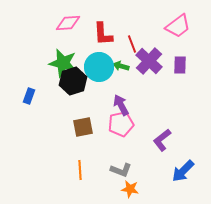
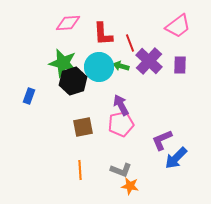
red line: moved 2 px left, 1 px up
purple L-shape: rotated 15 degrees clockwise
blue arrow: moved 7 px left, 13 px up
orange star: moved 3 px up
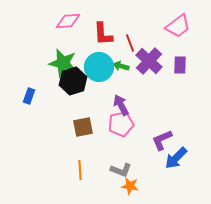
pink diamond: moved 2 px up
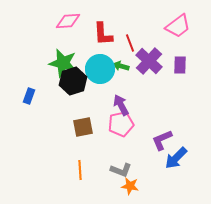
cyan circle: moved 1 px right, 2 px down
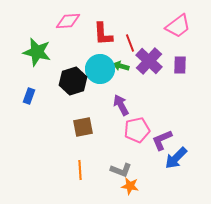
green star: moved 26 px left, 11 px up
pink pentagon: moved 16 px right, 6 px down
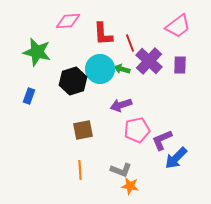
green arrow: moved 1 px right, 3 px down
purple arrow: rotated 80 degrees counterclockwise
brown square: moved 3 px down
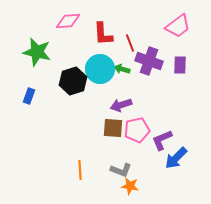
purple cross: rotated 24 degrees counterclockwise
brown square: moved 30 px right, 2 px up; rotated 15 degrees clockwise
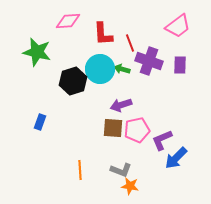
blue rectangle: moved 11 px right, 26 px down
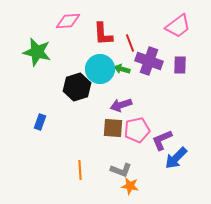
black hexagon: moved 4 px right, 6 px down
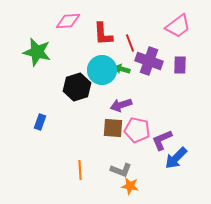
cyan circle: moved 2 px right, 1 px down
pink pentagon: rotated 25 degrees clockwise
